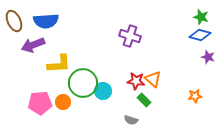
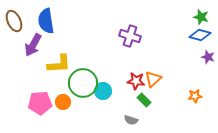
blue semicircle: rotated 85 degrees clockwise
purple arrow: rotated 40 degrees counterclockwise
orange triangle: rotated 36 degrees clockwise
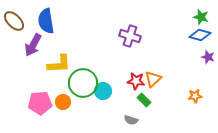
brown ellipse: rotated 20 degrees counterclockwise
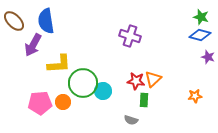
green rectangle: rotated 48 degrees clockwise
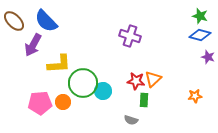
green star: moved 1 px left, 1 px up
blue semicircle: rotated 35 degrees counterclockwise
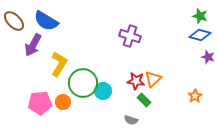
blue semicircle: rotated 15 degrees counterclockwise
yellow L-shape: rotated 55 degrees counterclockwise
orange star: rotated 24 degrees counterclockwise
green rectangle: rotated 48 degrees counterclockwise
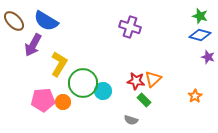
purple cross: moved 9 px up
pink pentagon: moved 3 px right, 3 px up
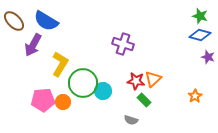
purple cross: moved 7 px left, 17 px down
yellow L-shape: moved 1 px right
